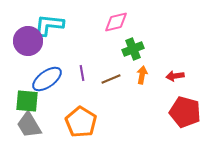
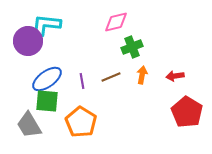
cyan L-shape: moved 3 px left
green cross: moved 1 px left, 2 px up
purple line: moved 8 px down
brown line: moved 2 px up
green square: moved 20 px right
red pentagon: moved 2 px right; rotated 16 degrees clockwise
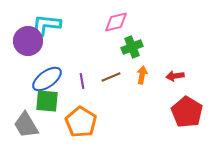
gray trapezoid: moved 3 px left
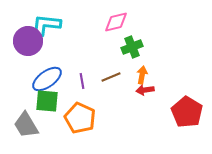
red arrow: moved 30 px left, 14 px down
orange pentagon: moved 1 px left, 4 px up; rotated 8 degrees counterclockwise
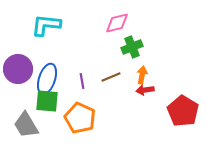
pink diamond: moved 1 px right, 1 px down
purple circle: moved 10 px left, 28 px down
blue ellipse: rotated 36 degrees counterclockwise
red pentagon: moved 4 px left, 1 px up
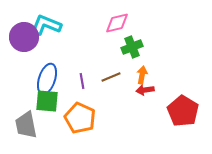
cyan L-shape: rotated 16 degrees clockwise
purple circle: moved 6 px right, 32 px up
gray trapezoid: rotated 20 degrees clockwise
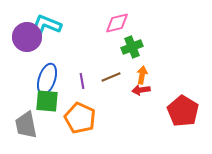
purple circle: moved 3 px right
red arrow: moved 4 px left
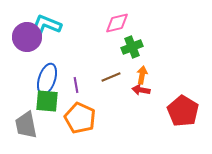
purple line: moved 6 px left, 4 px down
red arrow: rotated 18 degrees clockwise
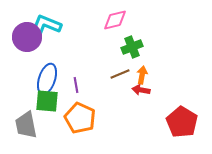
pink diamond: moved 2 px left, 3 px up
brown line: moved 9 px right, 3 px up
red pentagon: moved 1 px left, 11 px down
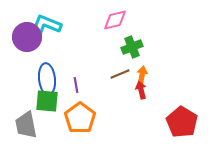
blue ellipse: rotated 24 degrees counterclockwise
red arrow: rotated 66 degrees clockwise
orange pentagon: rotated 12 degrees clockwise
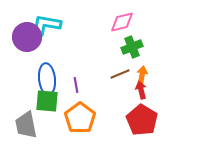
pink diamond: moved 7 px right, 2 px down
cyan L-shape: rotated 12 degrees counterclockwise
red pentagon: moved 40 px left, 2 px up
